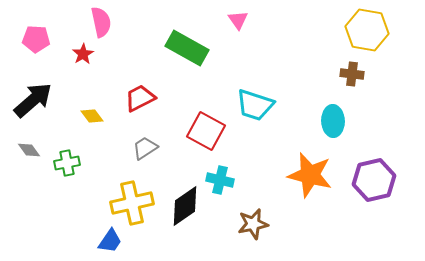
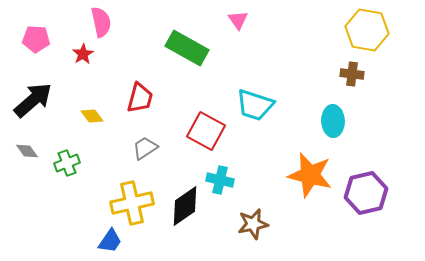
red trapezoid: rotated 132 degrees clockwise
gray diamond: moved 2 px left, 1 px down
green cross: rotated 10 degrees counterclockwise
purple hexagon: moved 8 px left, 13 px down
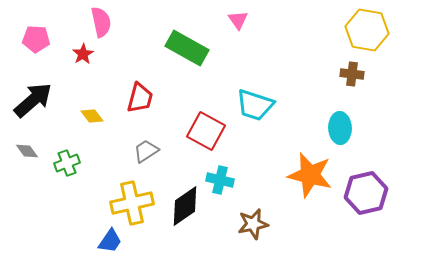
cyan ellipse: moved 7 px right, 7 px down
gray trapezoid: moved 1 px right, 3 px down
